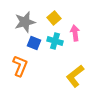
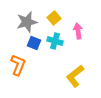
gray star: moved 2 px right
pink arrow: moved 3 px right, 2 px up
orange L-shape: moved 2 px left, 1 px up
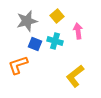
yellow square: moved 3 px right, 2 px up
gray star: moved 1 px up
blue square: moved 1 px right, 1 px down
orange L-shape: rotated 130 degrees counterclockwise
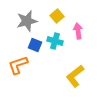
blue square: moved 1 px down
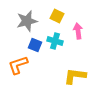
yellow square: rotated 24 degrees counterclockwise
yellow L-shape: rotated 45 degrees clockwise
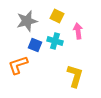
yellow L-shape: rotated 100 degrees clockwise
